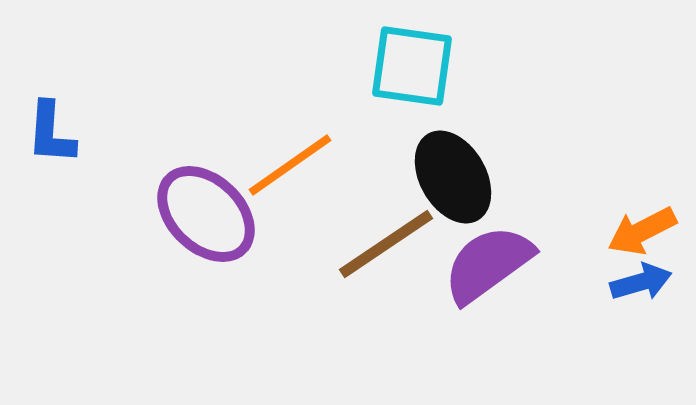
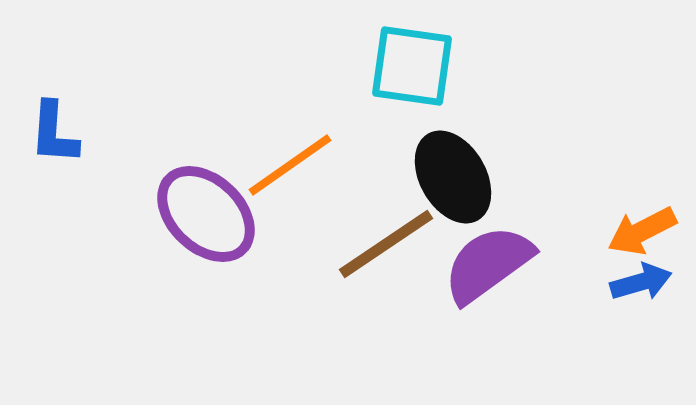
blue L-shape: moved 3 px right
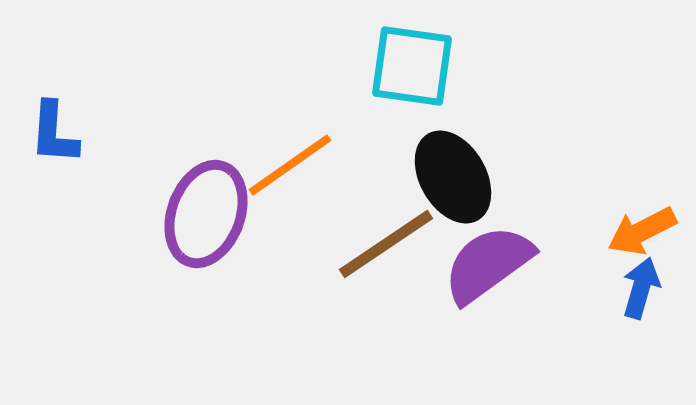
purple ellipse: rotated 66 degrees clockwise
blue arrow: moved 6 px down; rotated 58 degrees counterclockwise
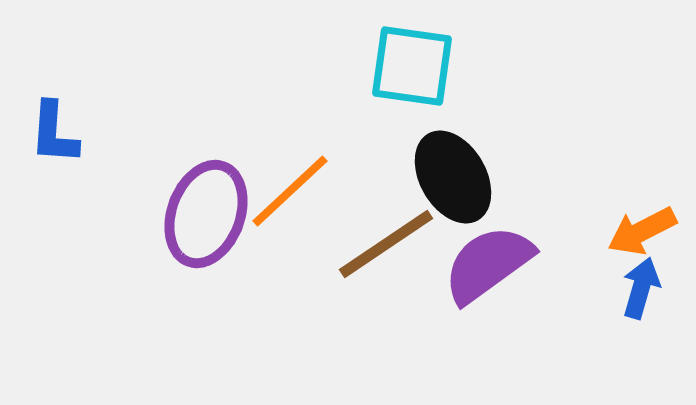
orange line: moved 26 px down; rotated 8 degrees counterclockwise
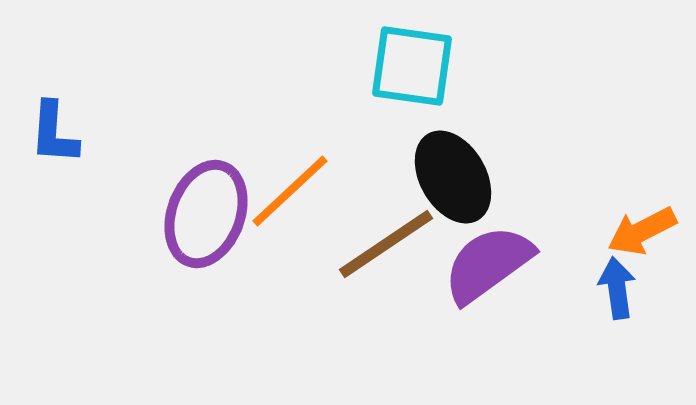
blue arrow: moved 24 px left; rotated 24 degrees counterclockwise
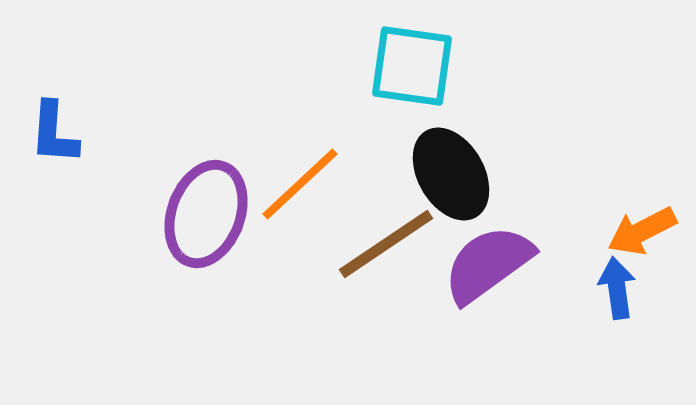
black ellipse: moved 2 px left, 3 px up
orange line: moved 10 px right, 7 px up
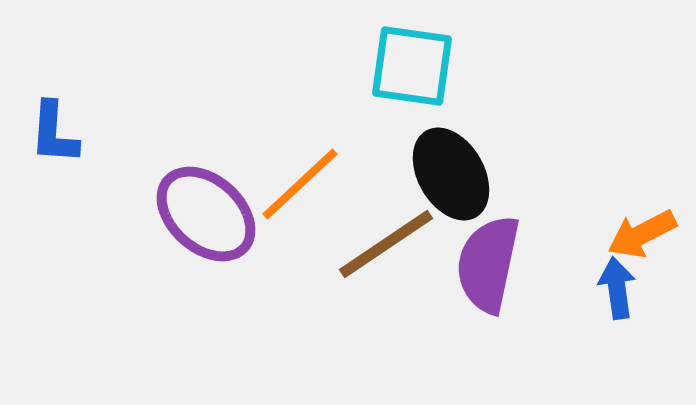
purple ellipse: rotated 68 degrees counterclockwise
orange arrow: moved 3 px down
purple semicircle: rotated 42 degrees counterclockwise
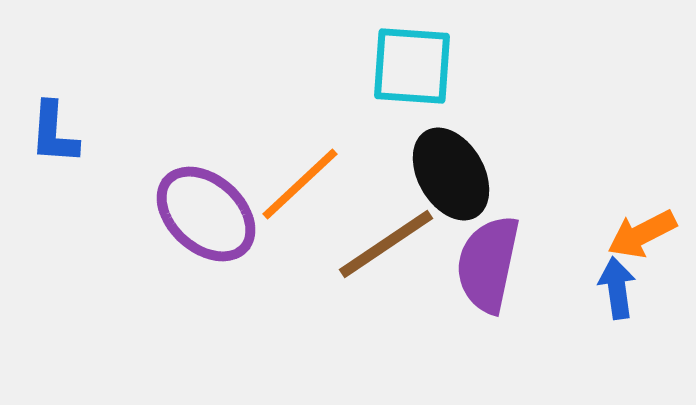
cyan square: rotated 4 degrees counterclockwise
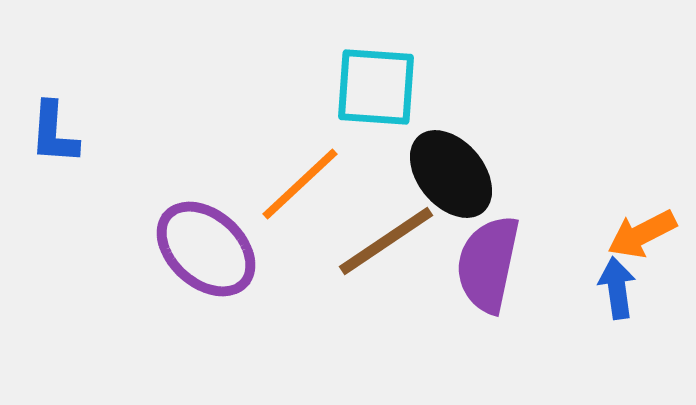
cyan square: moved 36 px left, 21 px down
black ellipse: rotated 10 degrees counterclockwise
purple ellipse: moved 35 px down
brown line: moved 3 px up
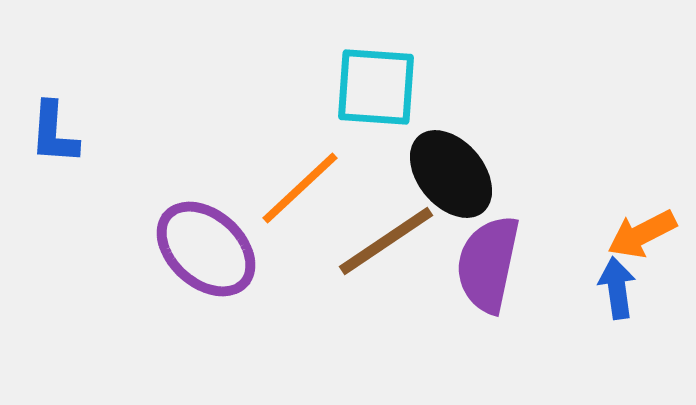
orange line: moved 4 px down
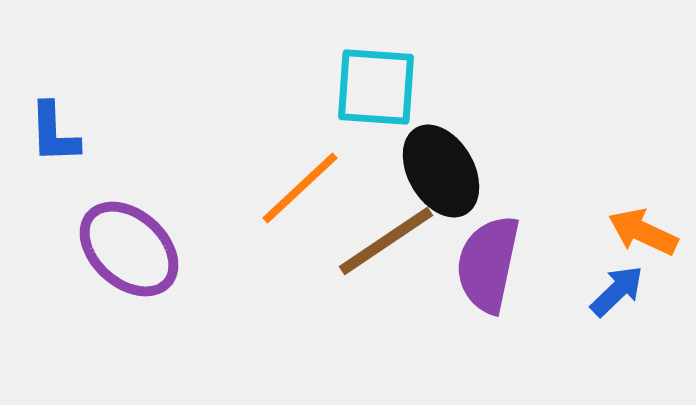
blue L-shape: rotated 6 degrees counterclockwise
black ellipse: moved 10 px left, 3 px up; rotated 10 degrees clockwise
orange arrow: moved 1 px right, 2 px up; rotated 52 degrees clockwise
purple ellipse: moved 77 px left
blue arrow: moved 3 px down; rotated 54 degrees clockwise
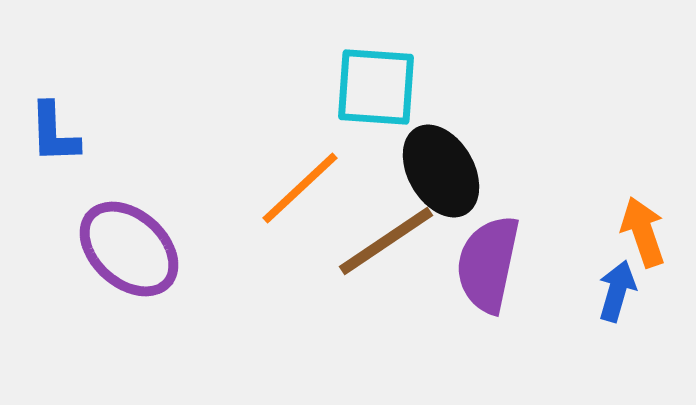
orange arrow: rotated 46 degrees clockwise
blue arrow: rotated 30 degrees counterclockwise
